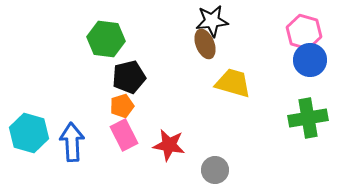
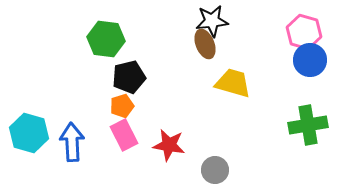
green cross: moved 7 px down
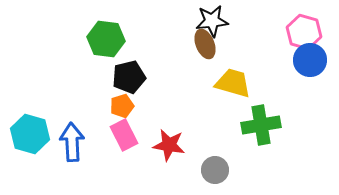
green cross: moved 47 px left
cyan hexagon: moved 1 px right, 1 px down
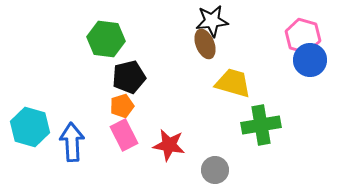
pink hexagon: moved 1 px left, 4 px down
cyan hexagon: moved 7 px up
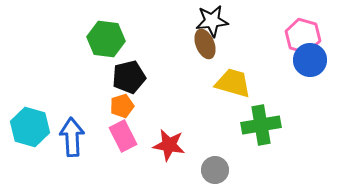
pink rectangle: moved 1 px left, 1 px down
blue arrow: moved 5 px up
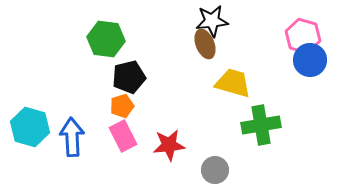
red star: rotated 16 degrees counterclockwise
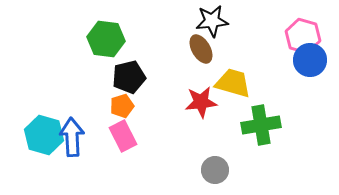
brown ellipse: moved 4 px left, 5 px down; rotated 8 degrees counterclockwise
cyan hexagon: moved 14 px right, 8 px down
red star: moved 32 px right, 43 px up
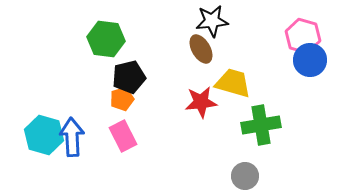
orange pentagon: moved 7 px up
gray circle: moved 30 px right, 6 px down
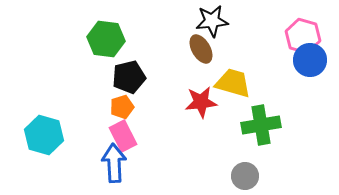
orange pentagon: moved 8 px down
blue arrow: moved 42 px right, 26 px down
